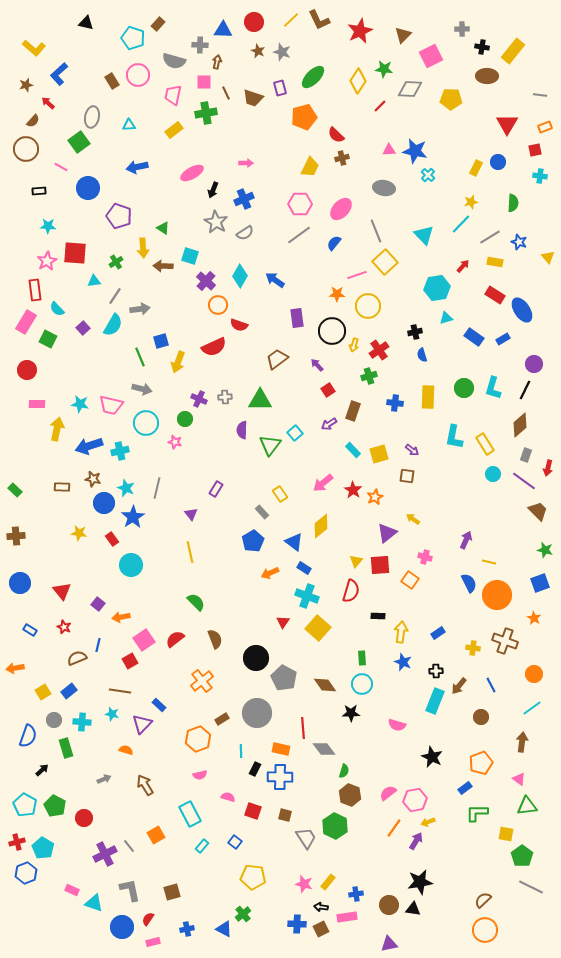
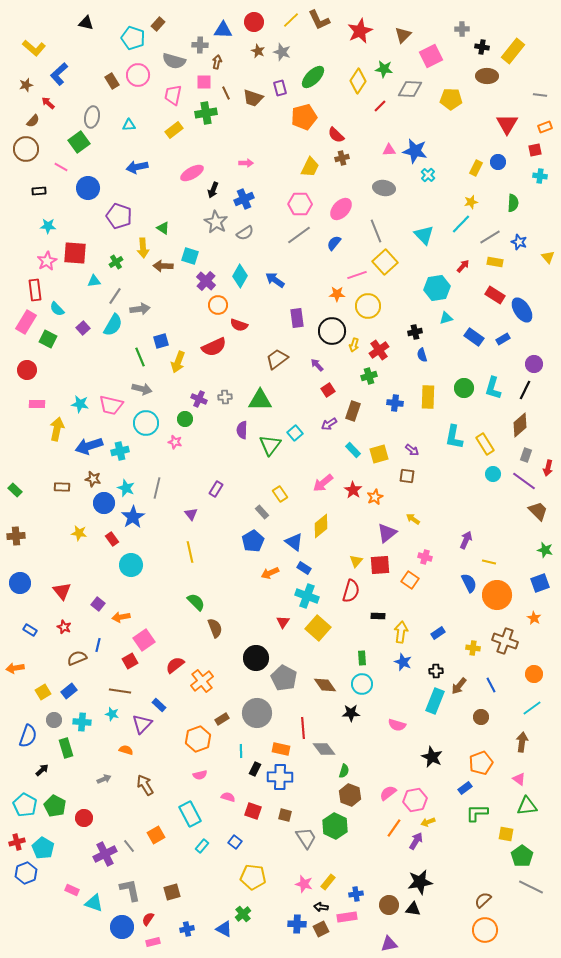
red semicircle at (175, 639): moved 26 px down
brown semicircle at (215, 639): moved 11 px up
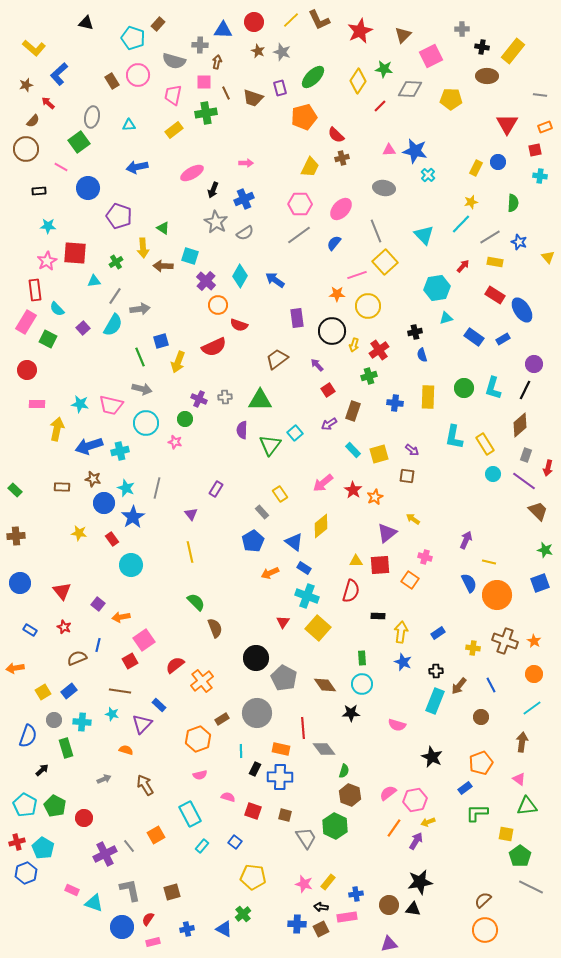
yellow triangle at (356, 561): rotated 48 degrees clockwise
orange star at (534, 618): moved 23 px down
green pentagon at (522, 856): moved 2 px left
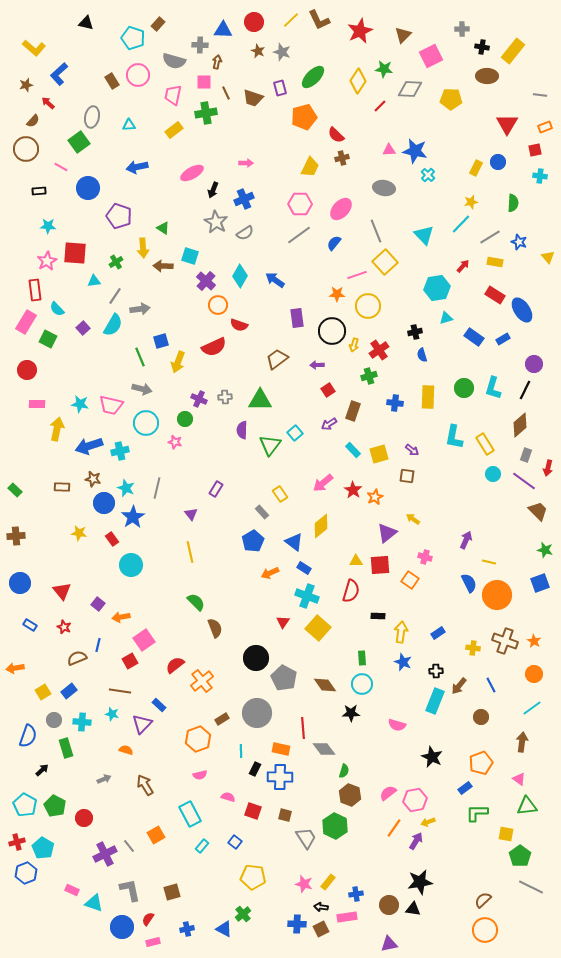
purple arrow at (317, 365): rotated 48 degrees counterclockwise
blue rectangle at (30, 630): moved 5 px up
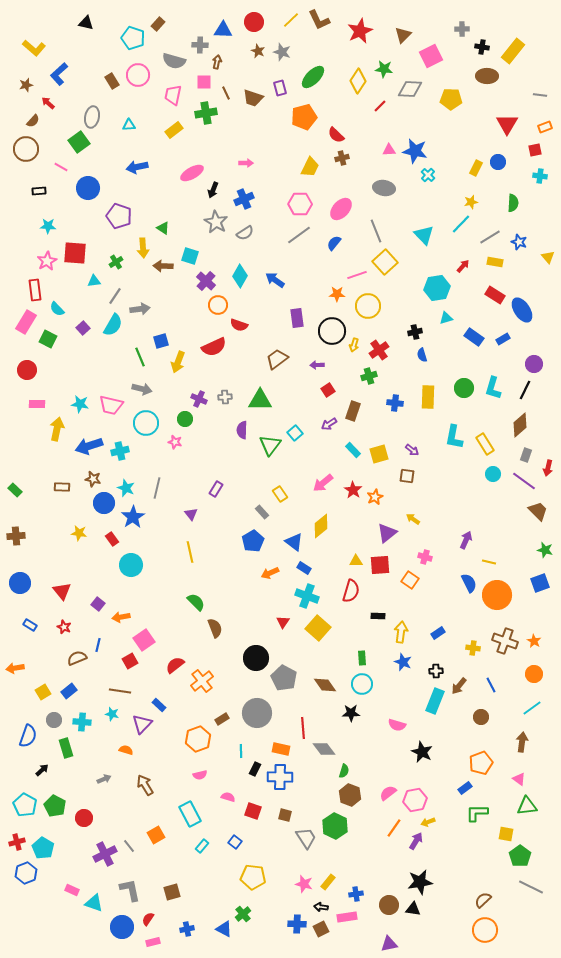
black star at (432, 757): moved 10 px left, 5 px up
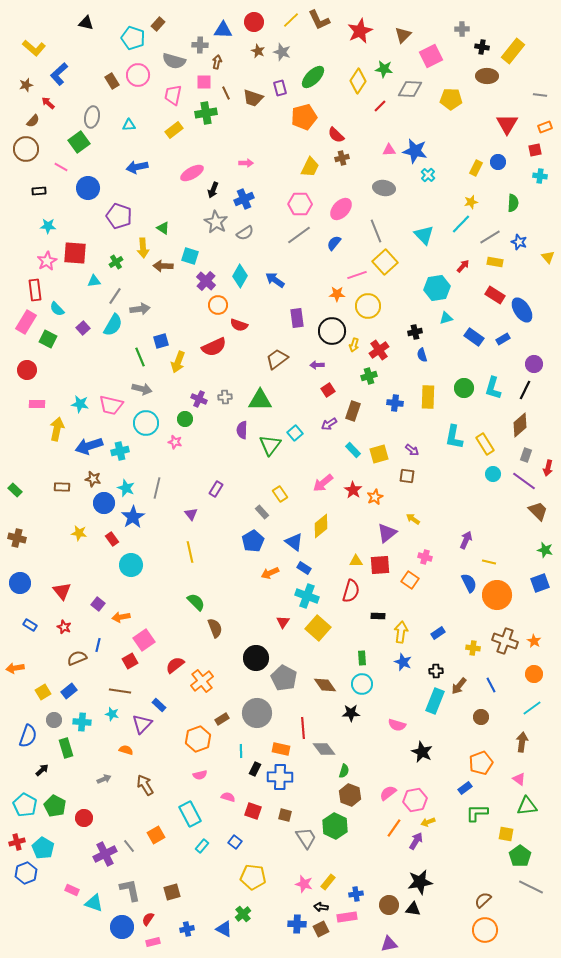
brown cross at (16, 536): moved 1 px right, 2 px down; rotated 18 degrees clockwise
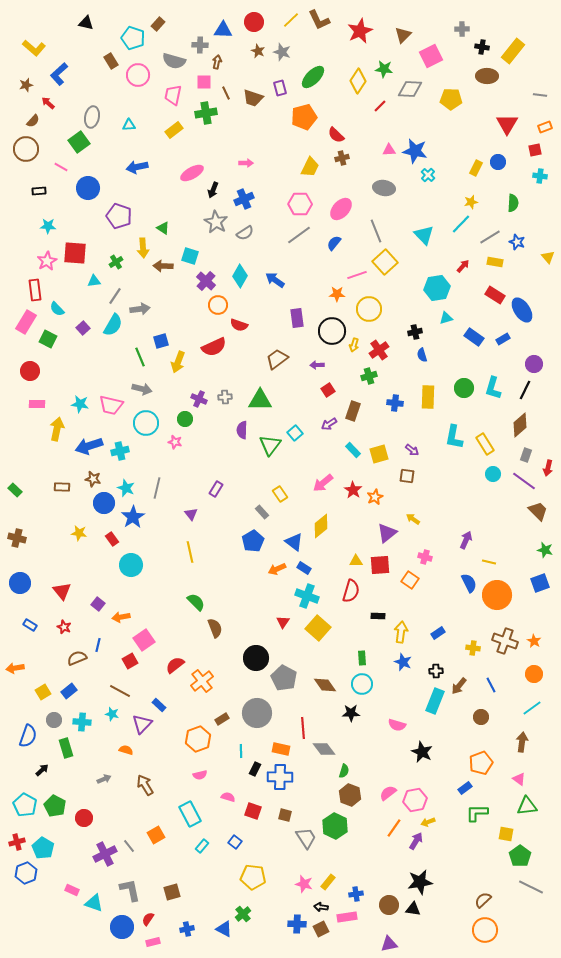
brown rectangle at (112, 81): moved 1 px left, 20 px up
blue star at (519, 242): moved 2 px left
yellow circle at (368, 306): moved 1 px right, 3 px down
red circle at (27, 370): moved 3 px right, 1 px down
orange arrow at (270, 573): moved 7 px right, 4 px up
brown line at (120, 691): rotated 20 degrees clockwise
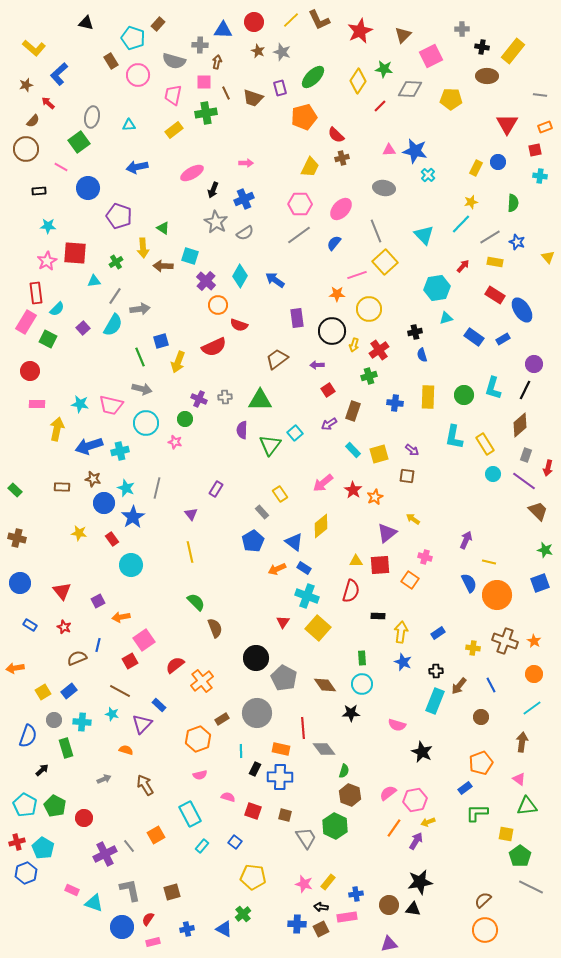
red rectangle at (35, 290): moved 1 px right, 3 px down
cyan semicircle at (57, 309): rotated 91 degrees counterclockwise
green circle at (464, 388): moved 7 px down
purple square at (98, 604): moved 3 px up; rotated 24 degrees clockwise
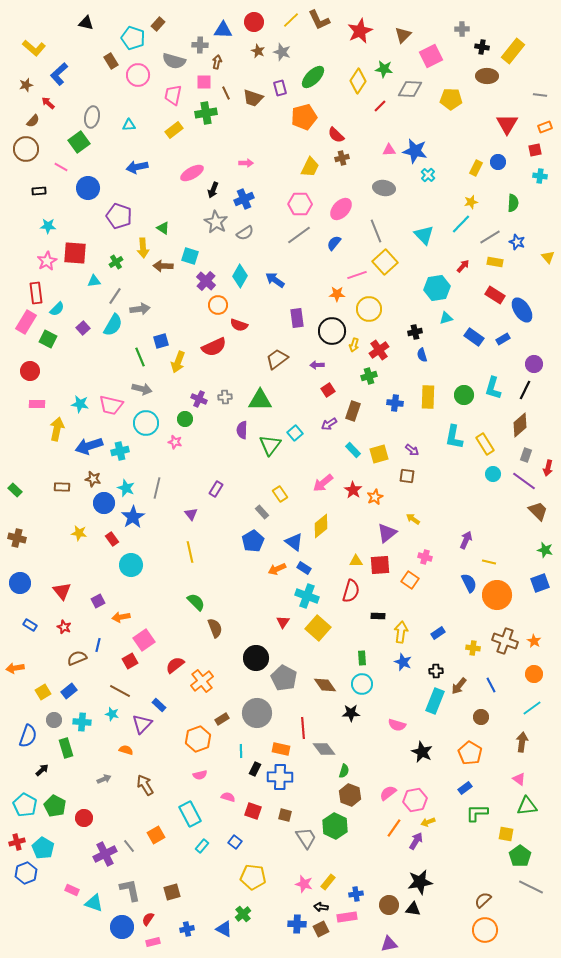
orange pentagon at (481, 763): moved 11 px left, 10 px up; rotated 20 degrees counterclockwise
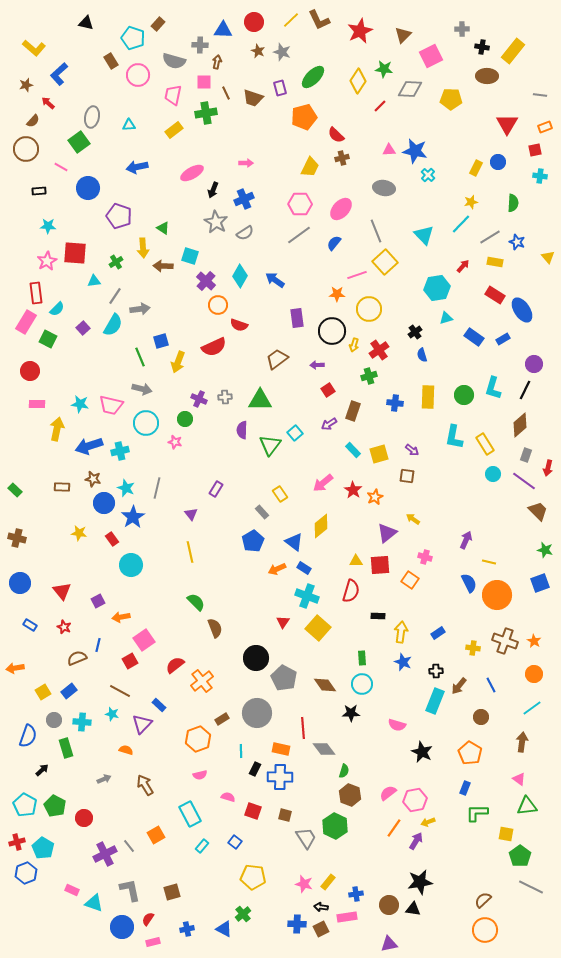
black cross at (415, 332): rotated 24 degrees counterclockwise
blue rectangle at (465, 788): rotated 32 degrees counterclockwise
